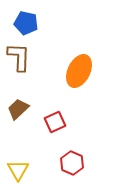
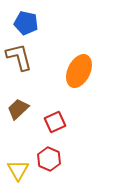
brown L-shape: rotated 16 degrees counterclockwise
red hexagon: moved 23 px left, 4 px up
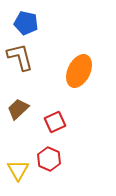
brown L-shape: moved 1 px right
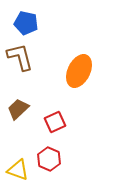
yellow triangle: rotated 40 degrees counterclockwise
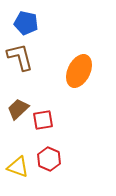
red square: moved 12 px left, 2 px up; rotated 15 degrees clockwise
yellow triangle: moved 3 px up
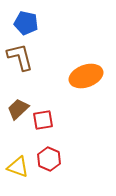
orange ellipse: moved 7 px right, 5 px down; rotated 44 degrees clockwise
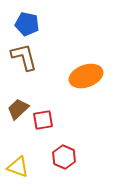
blue pentagon: moved 1 px right, 1 px down
brown L-shape: moved 4 px right
red hexagon: moved 15 px right, 2 px up
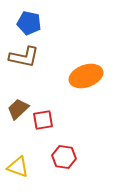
blue pentagon: moved 2 px right, 1 px up
brown L-shape: rotated 116 degrees clockwise
red hexagon: rotated 15 degrees counterclockwise
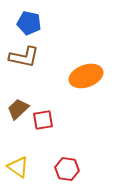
red hexagon: moved 3 px right, 12 px down
yellow triangle: rotated 15 degrees clockwise
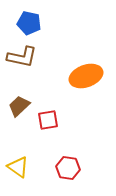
brown L-shape: moved 2 px left
brown trapezoid: moved 1 px right, 3 px up
red square: moved 5 px right
red hexagon: moved 1 px right, 1 px up
